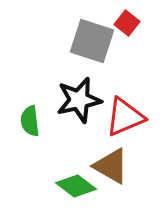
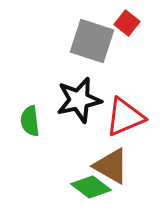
green diamond: moved 15 px right, 1 px down
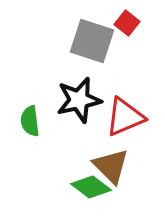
brown triangle: rotated 15 degrees clockwise
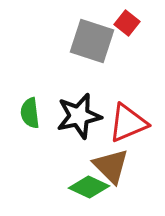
black star: moved 16 px down
red triangle: moved 3 px right, 6 px down
green semicircle: moved 8 px up
green diamond: moved 2 px left; rotated 12 degrees counterclockwise
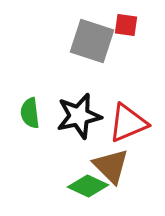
red square: moved 1 px left, 2 px down; rotated 30 degrees counterclockwise
green diamond: moved 1 px left, 1 px up
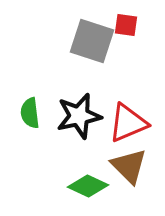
brown triangle: moved 18 px right
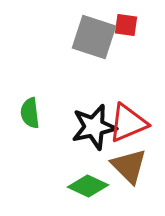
gray square: moved 2 px right, 4 px up
black star: moved 15 px right, 11 px down
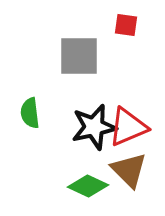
gray square: moved 15 px left, 19 px down; rotated 18 degrees counterclockwise
red triangle: moved 4 px down
brown triangle: moved 4 px down
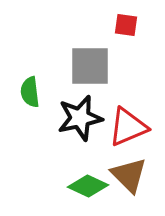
gray square: moved 11 px right, 10 px down
green semicircle: moved 21 px up
black star: moved 14 px left, 9 px up
brown triangle: moved 5 px down
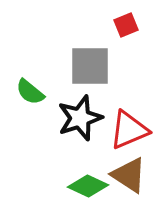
red square: rotated 30 degrees counterclockwise
green semicircle: rotated 44 degrees counterclockwise
black star: rotated 6 degrees counterclockwise
red triangle: moved 1 px right, 3 px down
brown triangle: rotated 12 degrees counterclockwise
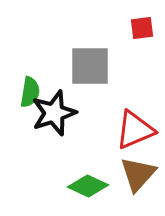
red square: moved 16 px right, 3 px down; rotated 15 degrees clockwise
green semicircle: rotated 120 degrees counterclockwise
black star: moved 26 px left, 5 px up
red triangle: moved 6 px right
brown triangle: moved 9 px right, 1 px up; rotated 39 degrees clockwise
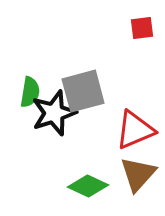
gray square: moved 7 px left, 25 px down; rotated 15 degrees counterclockwise
